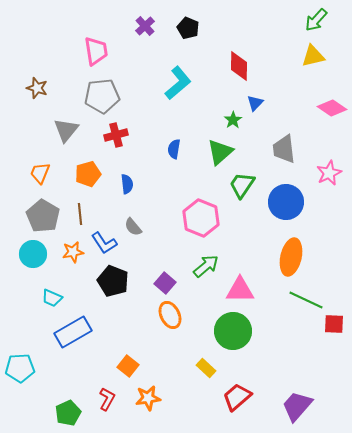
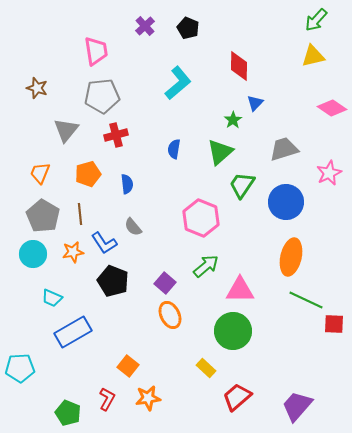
gray trapezoid at (284, 149): rotated 80 degrees clockwise
green pentagon at (68, 413): rotated 25 degrees counterclockwise
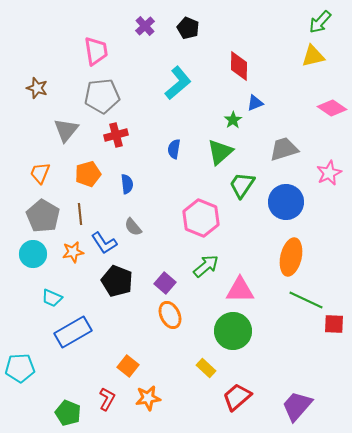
green arrow at (316, 20): moved 4 px right, 2 px down
blue triangle at (255, 103): rotated 24 degrees clockwise
black pentagon at (113, 281): moved 4 px right
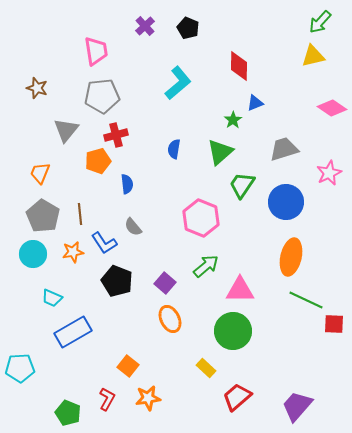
orange pentagon at (88, 174): moved 10 px right, 13 px up
orange ellipse at (170, 315): moved 4 px down
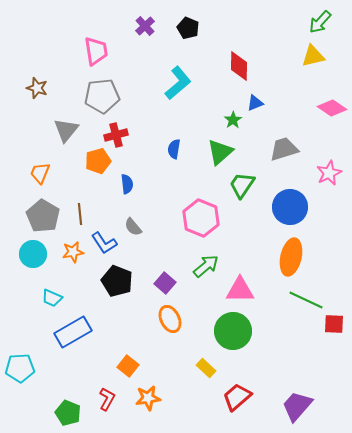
blue circle at (286, 202): moved 4 px right, 5 px down
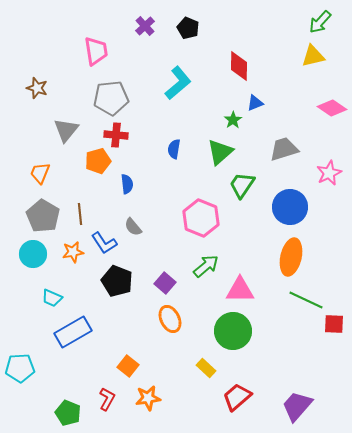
gray pentagon at (102, 96): moved 9 px right, 2 px down
red cross at (116, 135): rotated 20 degrees clockwise
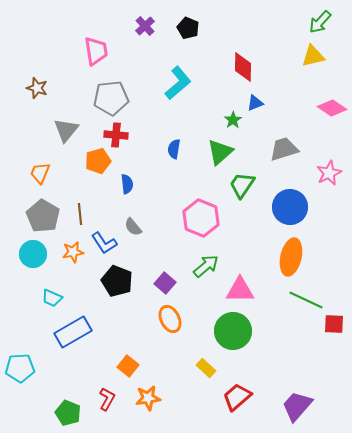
red diamond at (239, 66): moved 4 px right, 1 px down
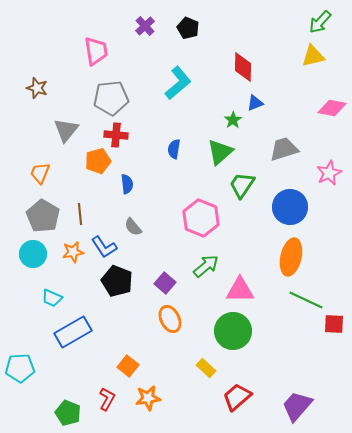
pink diamond at (332, 108): rotated 24 degrees counterclockwise
blue L-shape at (104, 243): moved 4 px down
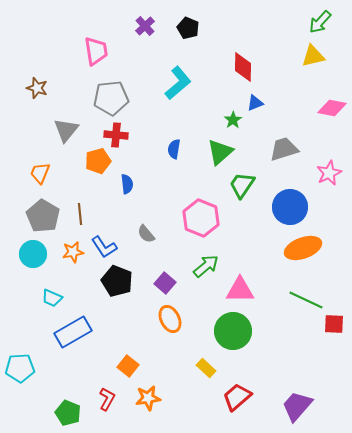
gray semicircle at (133, 227): moved 13 px right, 7 px down
orange ellipse at (291, 257): moved 12 px right, 9 px up; rotated 57 degrees clockwise
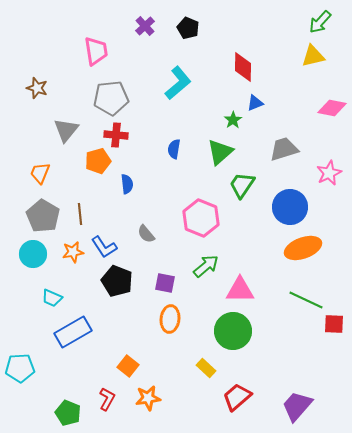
purple square at (165, 283): rotated 30 degrees counterclockwise
orange ellipse at (170, 319): rotated 32 degrees clockwise
